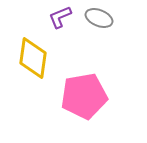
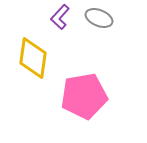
purple L-shape: rotated 25 degrees counterclockwise
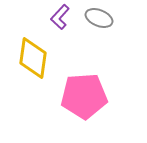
pink pentagon: rotated 6 degrees clockwise
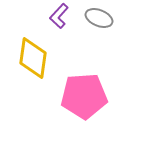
purple L-shape: moved 1 px left, 1 px up
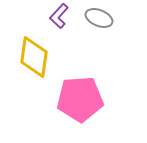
yellow diamond: moved 1 px right, 1 px up
pink pentagon: moved 4 px left, 3 px down
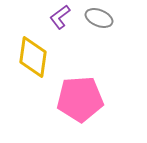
purple L-shape: moved 1 px right, 1 px down; rotated 10 degrees clockwise
yellow diamond: moved 1 px left
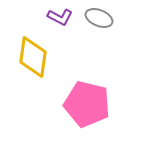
purple L-shape: rotated 115 degrees counterclockwise
pink pentagon: moved 7 px right, 5 px down; rotated 18 degrees clockwise
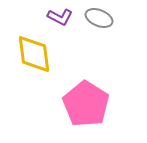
yellow diamond: moved 1 px right, 3 px up; rotated 15 degrees counterclockwise
pink pentagon: moved 1 px left; rotated 18 degrees clockwise
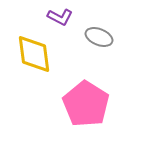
gray ellipse: moved 19 px down
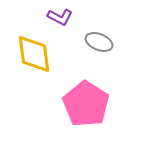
gray ellipse: moved 5 px down
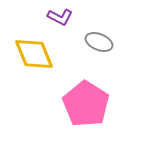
yellow diamond: rotated 15 degrees counterclockwise
